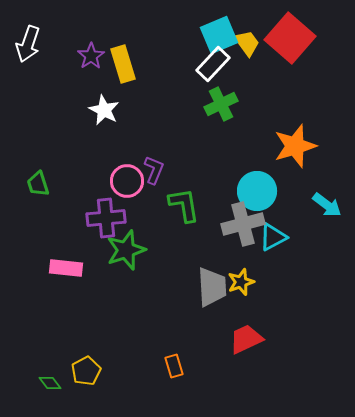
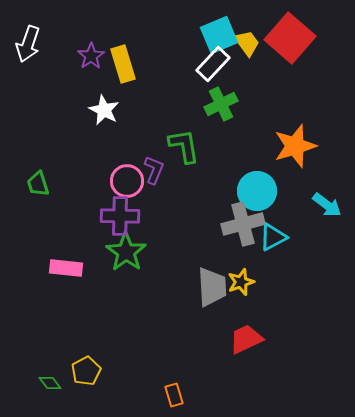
green L-shape: moved 59 px up
purple cross: moved 14 px right, 2 px up; rotated 6 degrees clockwise
green star: moved 2 px down; rotated 18 degrees counterclockwise
orange rectangle: moved 29 px down
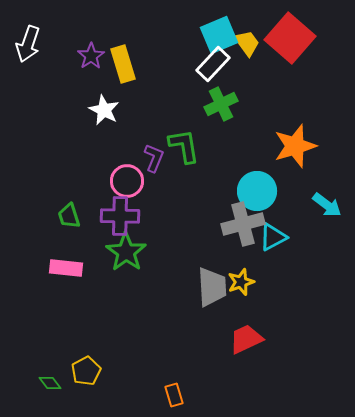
purple L-shape: moved 12 px up
green trapezoid: moved 31 px right, 32 px down
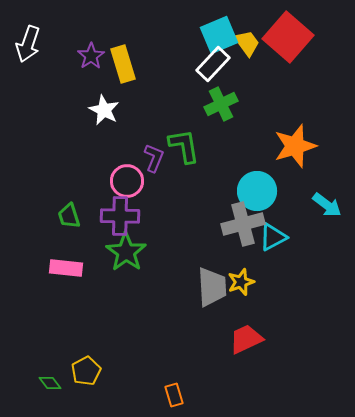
red square: moved 2 px left, 1 px up
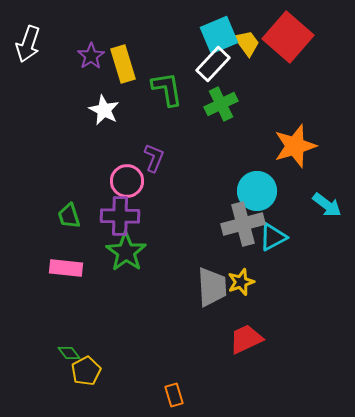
green L-shape: moved 17 px left, 57 px up
green diamond: moved 19 px right, 30 px up
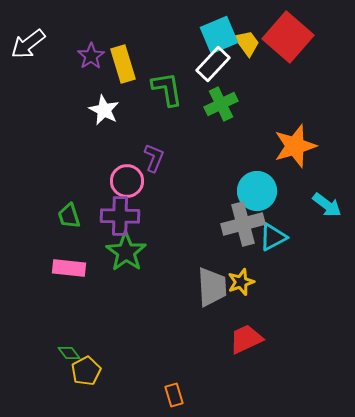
white arrow: rotated 33 degrees clockwise
pink rectangle: moved 3 px right
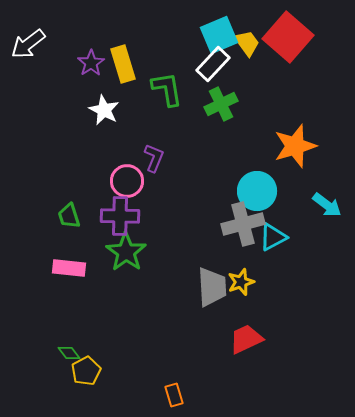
purple star: moved 7 px down
